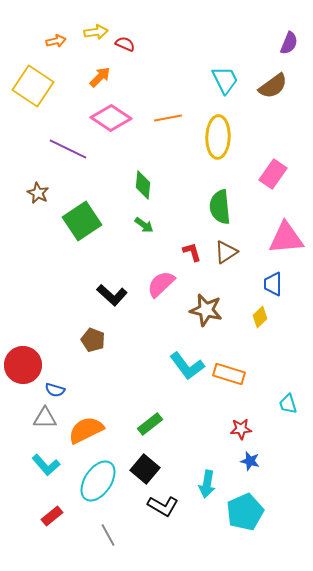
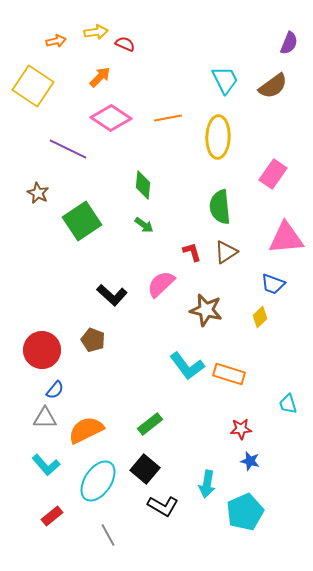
blue trapezoid at (273, 284): rotated 70 degrees counterclockwise
red circle at (23, 365): moved 19 px right, 15 px up
blue semicircle at (55, 390): rotated 66 degrees counterclockwise
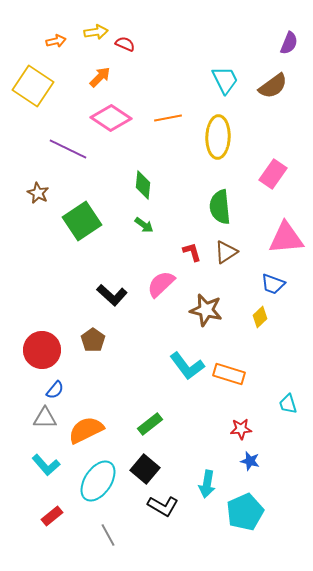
brown pentagon at (93, 340): rotated 15 degrees clockwise
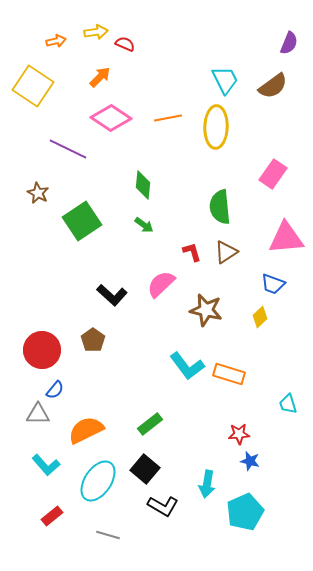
yellow ellipse at (218, 137): moved 2 px left, 10 px up
gray triangle at (45, 418): moved 7 px left, 4 px up
red star at (241, 429): moved 2 px left, 5 px down
gray line at (108, 535): rotated 45 degrees counterclockwise
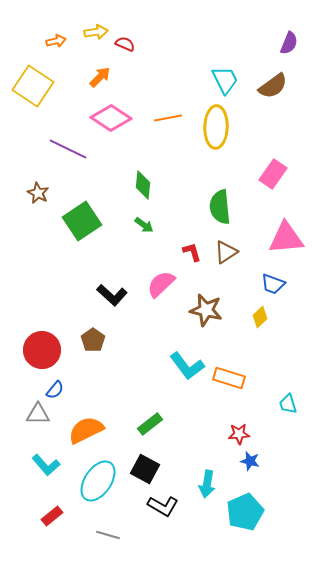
orange rectangle at (229, 374): moved 4 px down
black square at (145, 469): rotated 12 degrees counterclockwise
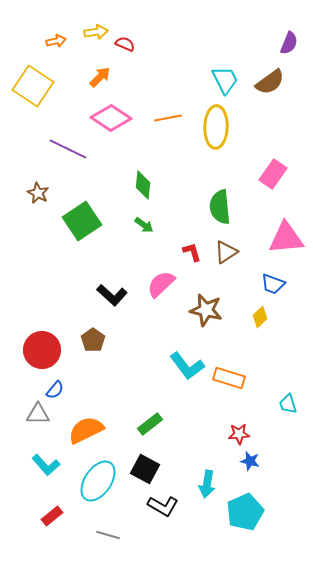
brown semicircle at (273, 86): moved 3 px left, 4 px up
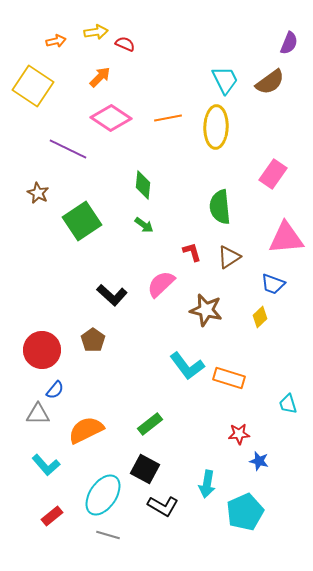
brown triangle at (226, 252): moved 3 px right, 5 px down
blue star at (250, 461): moved 9 px right
cyan ellipse at (98, 481): moved 5 px right, 14 px down
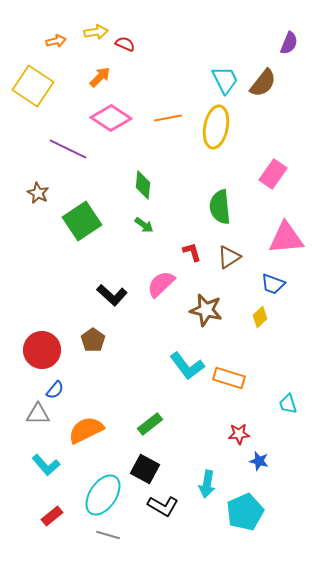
brown semicircle at (270, 82): moved 7 px left, 1 px down; rotated 16 degrees counterclockwise
yellow ellipse at (216, 127): rotated 9 degrees clockwise
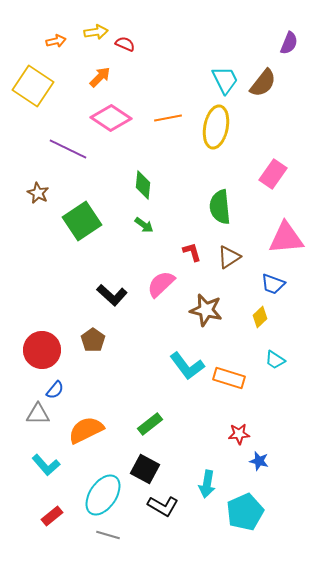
cyan trapezoid at (288, 404): moved 13 px left, 44 px up; rotated 40 degrees counterclockwise
